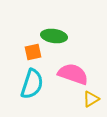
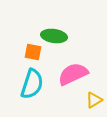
orange square: rotated 24 degrees clockwise
pink semicircle: rotated 44 degrees counterclockwise
yellow triangle: moved 3 px right, 1 px down
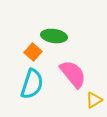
orange square: rotated 30 degrees clockwise
pink semicircle: rotated 76 degrees clockwise
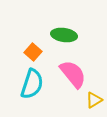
green ellipse: moved 10 px right, 1 px up
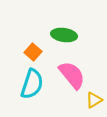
pink semicircle: moved 1 px left, 1 px down
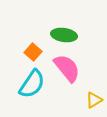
pink semicircle: moved 5 px left, 7 px up
cyan semicircle: rotated 16 degrees clockwise
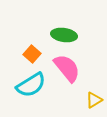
orange square: moved 1 px left, 2 px down
cyan semicircle: moved 1 px left, 1 px down; rotated 24 degrees clockwise
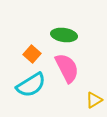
pink semicircle: rotated 12 degrees clockwise
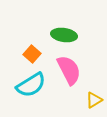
pink semicircle: moved 2 px right, 2 px down
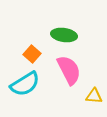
cyan semicircle: moved 6 px left, 1 px up
yellow triangle: moved 4 px up; rotated 36 degrees clockwise
